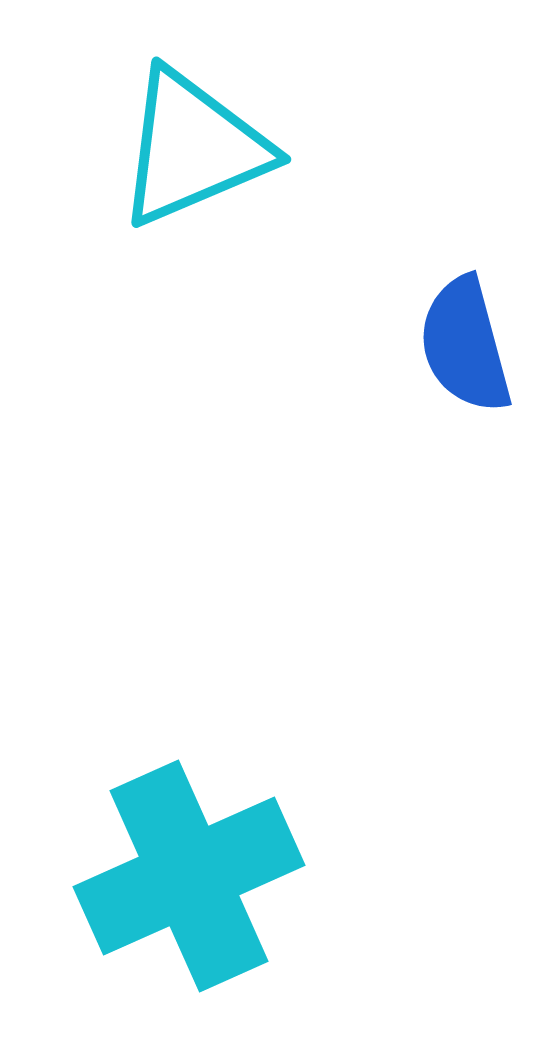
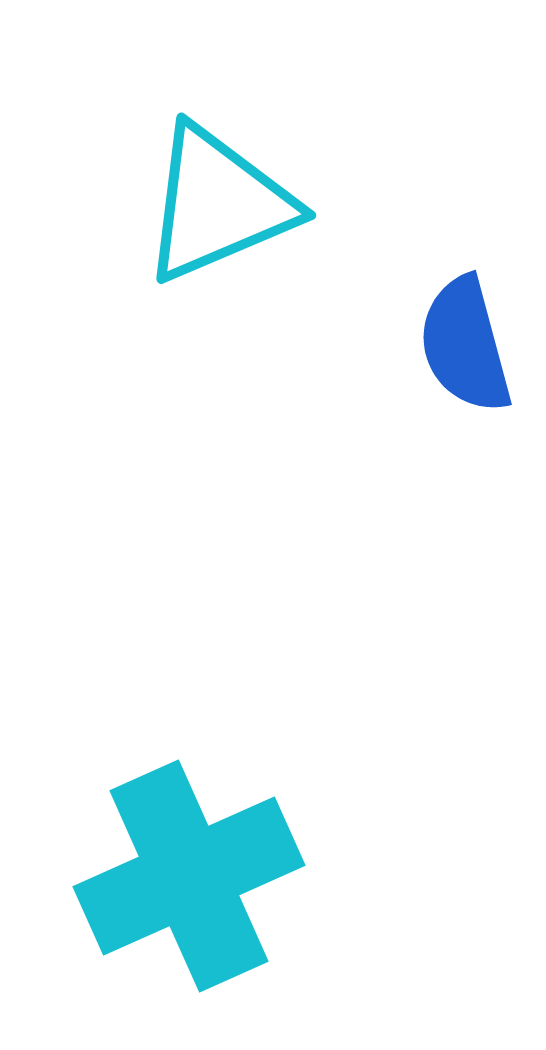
cyan triangle: moved 25 px right, 56 px down
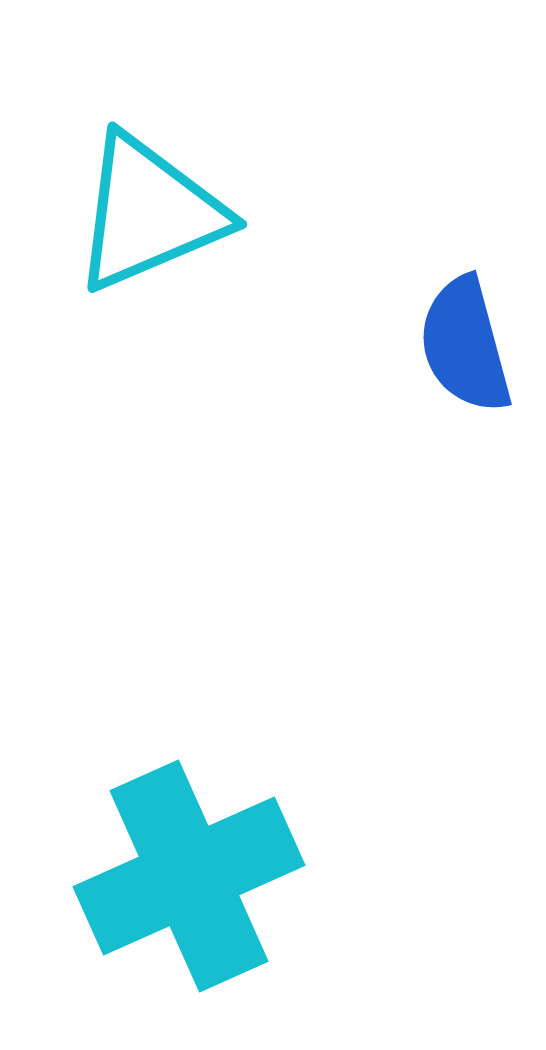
cyan triangle: moved 69 px left, 9 px down
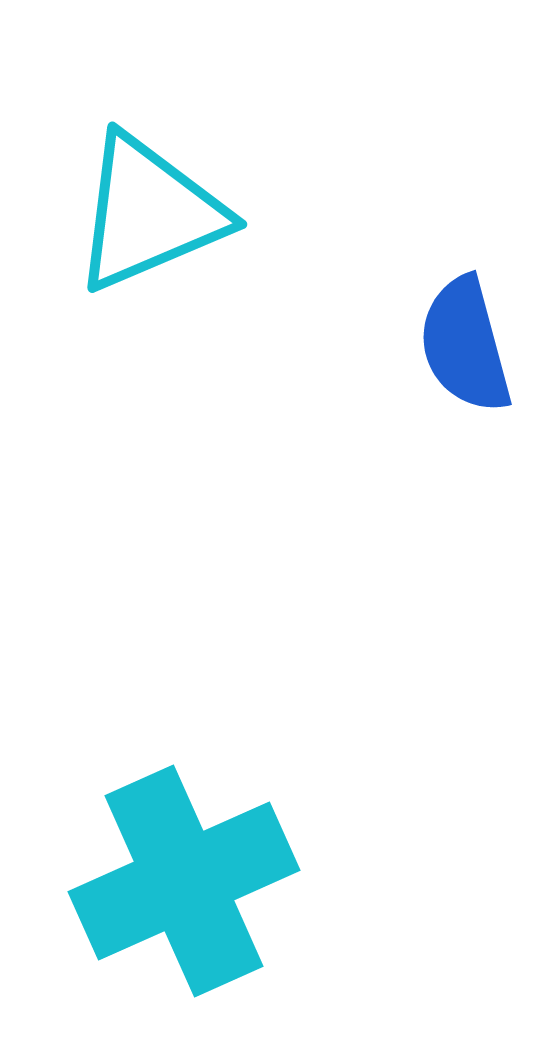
cyan cross: moved 5 px left, 5 px down
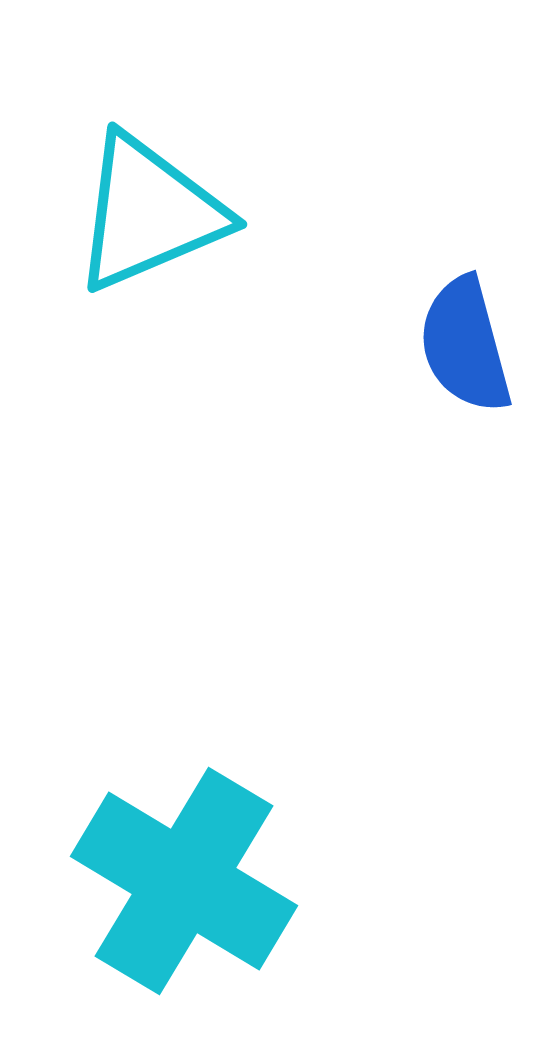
cyan cross: rotated 35 degrees counterclockwise
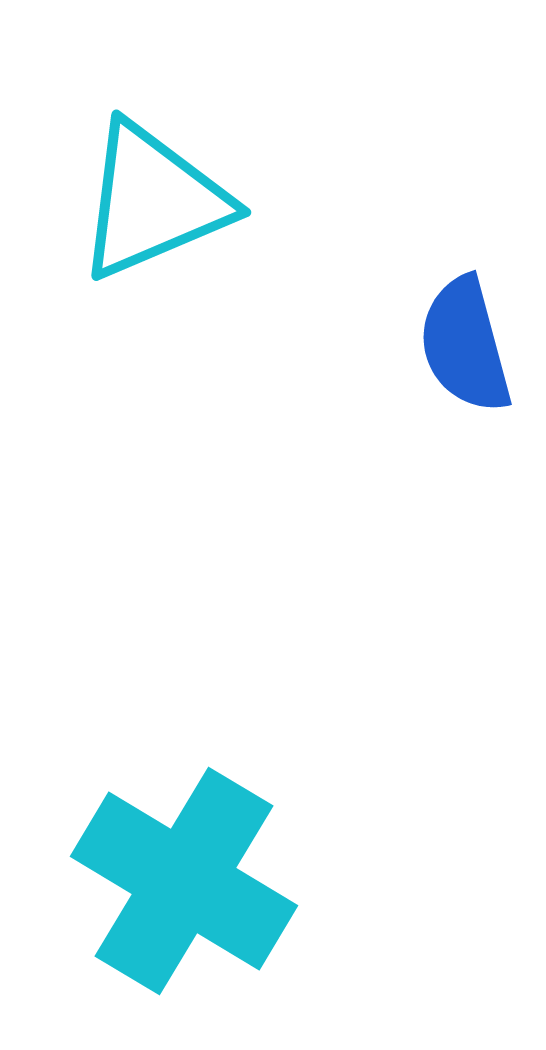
cyan triangle: moved 4 px right, 12 px up
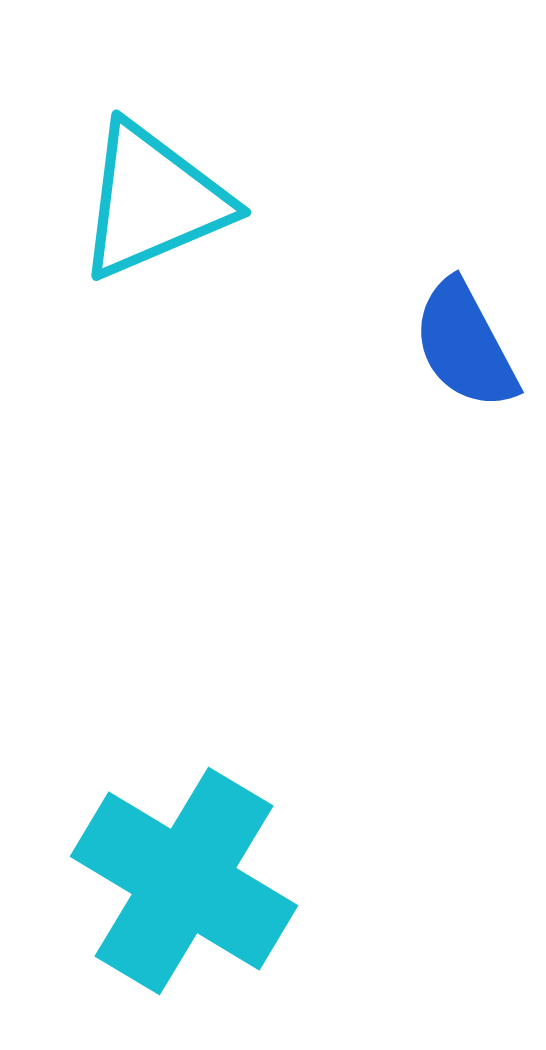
blue semicircle: rotated 13 degrees counterclockwise
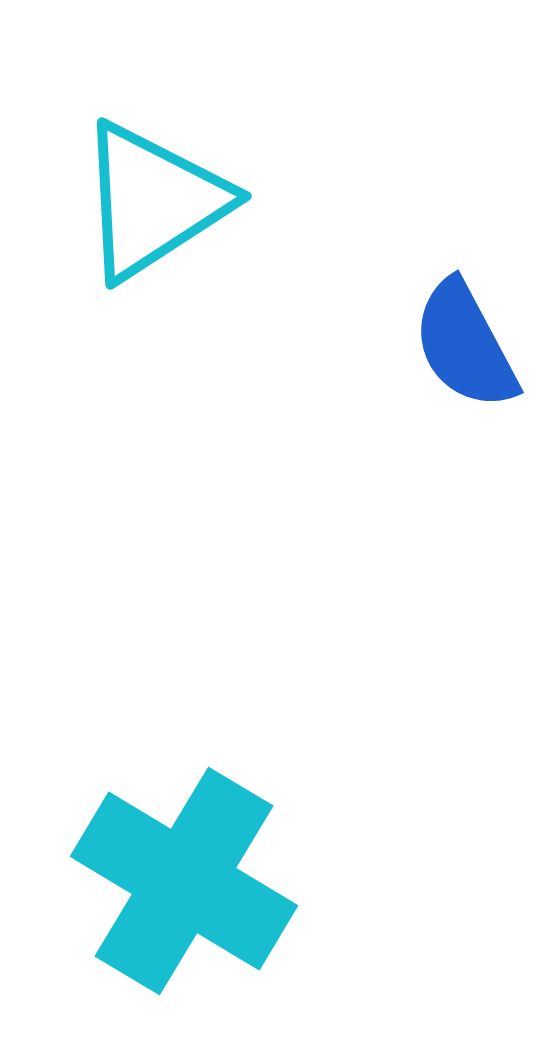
cyan triangle: rotated 10 degrees counterclockwise
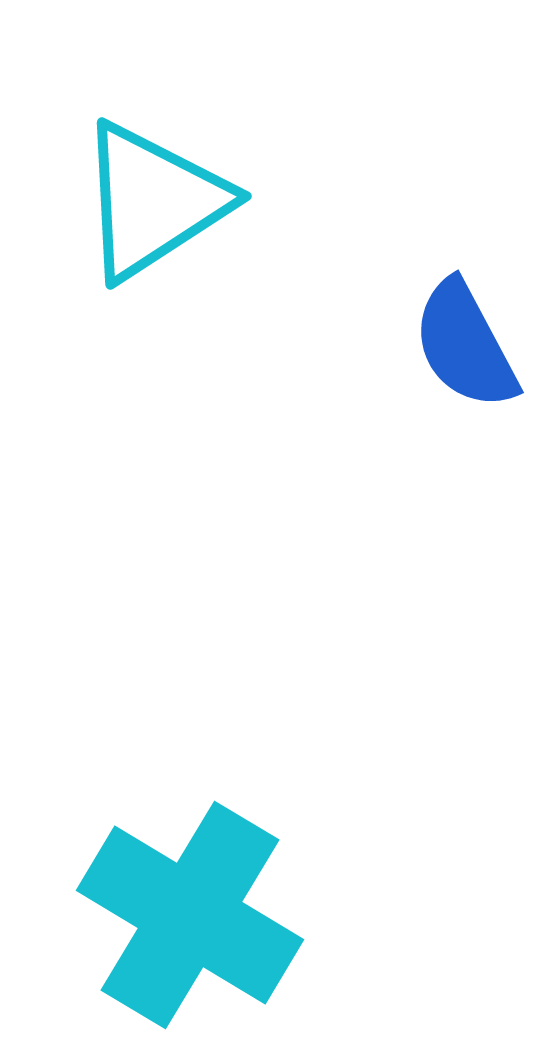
cyan cross: moved 6 px right, 34 px down
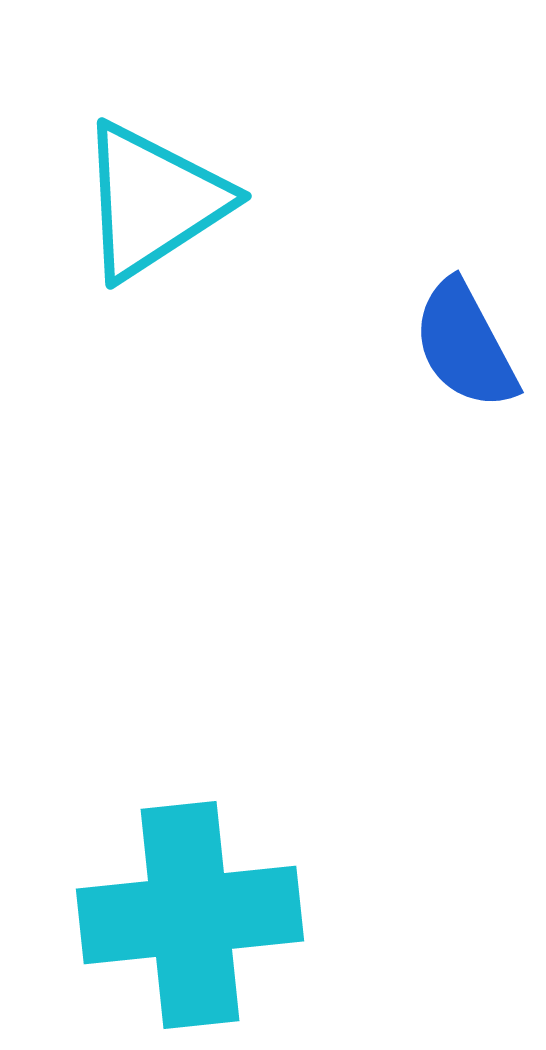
cyan cross: rotated 37 degrees counterclockwise
